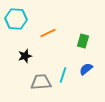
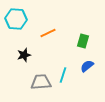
black star: moved 1 px left, 1 px up
blue semicircle: moved 1 px right, 3 px up
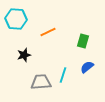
orange line: moved 1 px up
blue semicircle: moved 1 px down
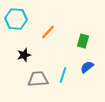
orange line: rotated 21 degrees counterclockwise
gray trapezoid: moved 3 px left, 3 px up
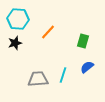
cyan hexagon: moved 2 px right
black star: moved 9 px left, 12 px up
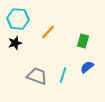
gray trapezoid: moved 1 px left, 3 px up; rotated 25 degrees clockwise
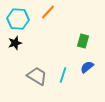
orange line: moved 20 px up
gray trapezoid: rotated 10 degrees clockwise
